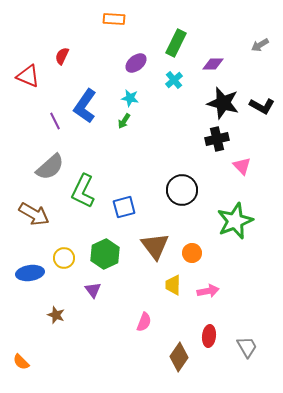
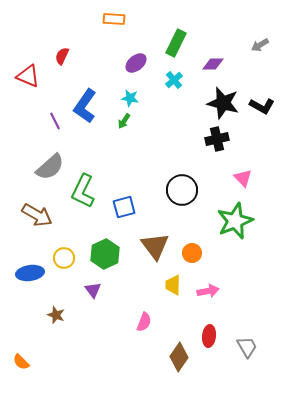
pink triangle: moved 1 px right, 12 px down
brown arrow: moved 3 px right, 1 px down
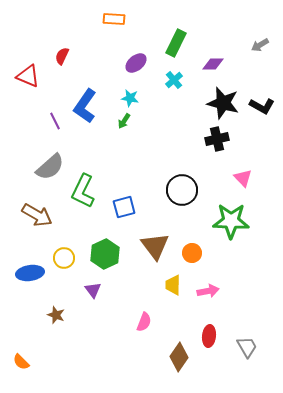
green star: moved 4 px left; rotated 24 degrees clockwise
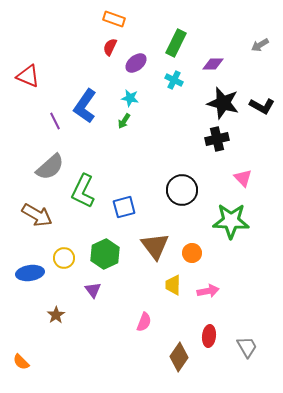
orange rectangle: rotated 15 degrees clockwise
red semicircle: moved 48 px right, 9 px up
cyan cross: rotated 24 degrees counterclockwise
brown star: rotated 18 degrees clockwise
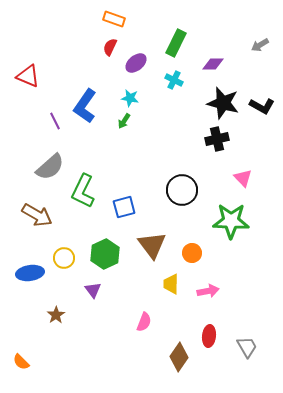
brown triangle: moved 3 px left, 1 px up
yellow trapezoid: moved 2 px left, 1 px up
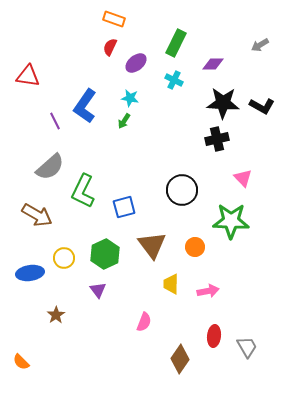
red triangle: rotated 15 degrees counterclockwise
black star: rotated 12 degrees counterclockwise
orange circle: moved 3 px right, 6 px up
purple triangle: moved 5 px right
red ellipse: moved 5 px right
brown diamond: moved 1 px right, 2 px down
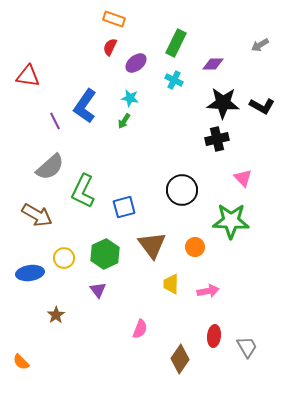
pink semicircle: moved 4 px left, 7 px down
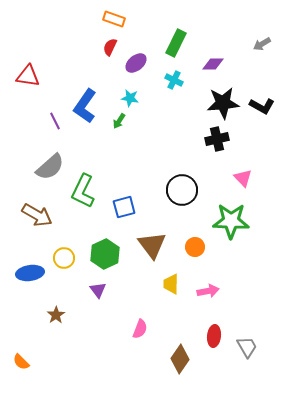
gray arrow: moved 2 px right, 1 px up
black star: rotated 8 degrees counterclockwise
green arrow: moved 5 px left
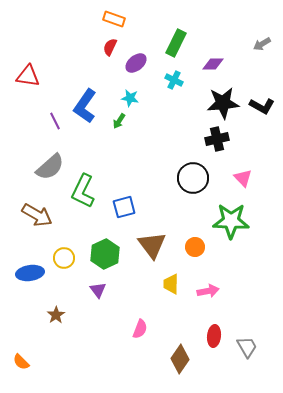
black circle: moved 11 px right, 12 px up
